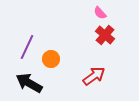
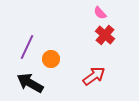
black arrow: moved 1 px right
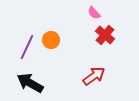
pink semicircle: moved 6 px left
orange circle: moved 19 px up
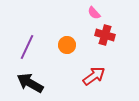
red cross: rotated 24 degrees counterclockwise
orange circle: moved 16 px right, 5 px down
